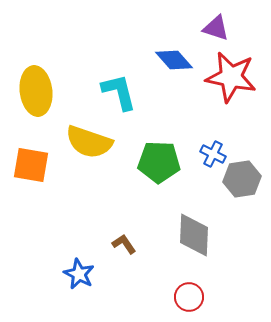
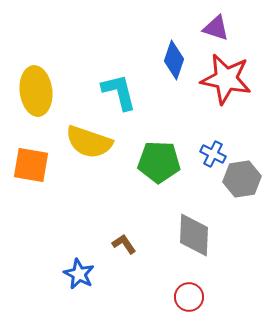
blue diamond: rotated 60 degrees clockwise
red star: moved 5 px left, 2 px down
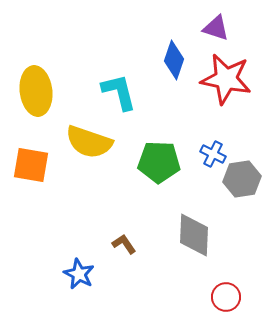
red circle: moved 37 px right
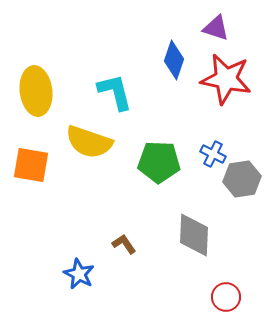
cyan L-shape: moved 4 px left
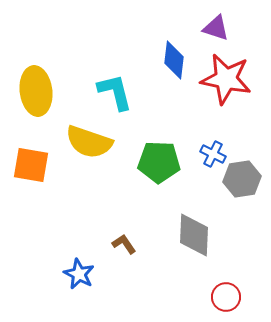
blue diamond: rotated 12 degrees counterclockwise
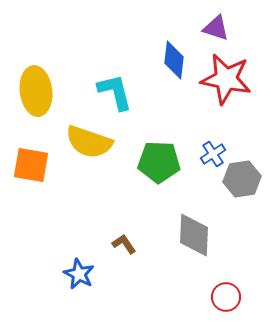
blue cross: rotated 30 degrees clockwise
